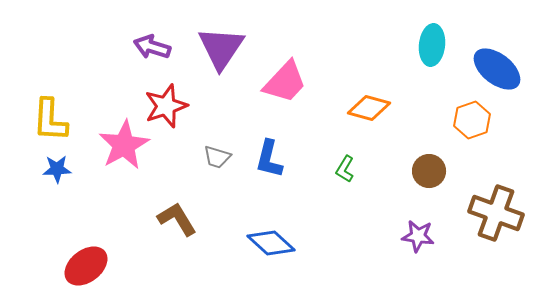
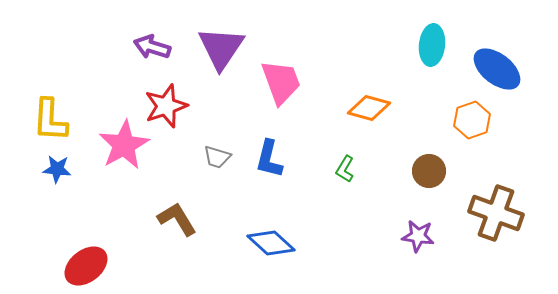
pink trapezoid: moved 4 px left; rotated 63 degrees counterclockwise
blue star: rotated 8 degrees clockwise
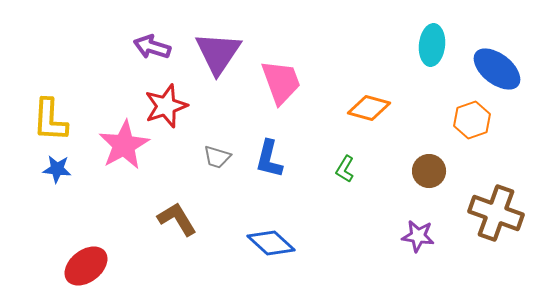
purple triangle: moved 3 px left, 5 px down
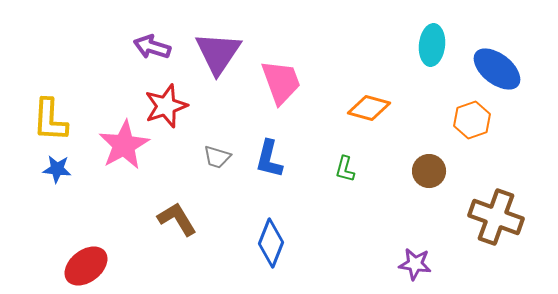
green L-shape: rotated 16 degrees counterclockwise
brown cross: moved 4 px down
purple star: moved 3 px left, 28 px down
blue diamond: rotated 69 degrees clockwise
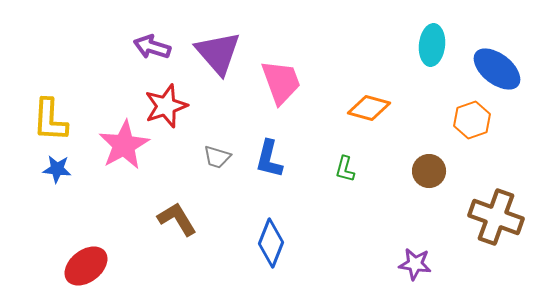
purple triangle: rotated 15 degrees counterclockwise
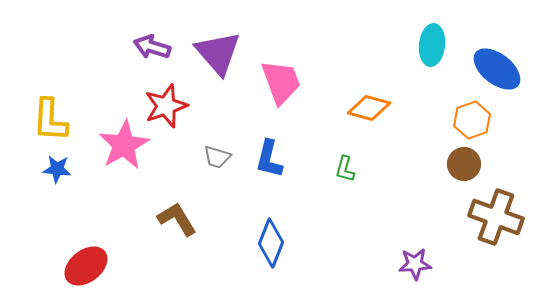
brown circle: moved 35 px right, 7 px up
purple star: rotated 12 degrees counterclockwise
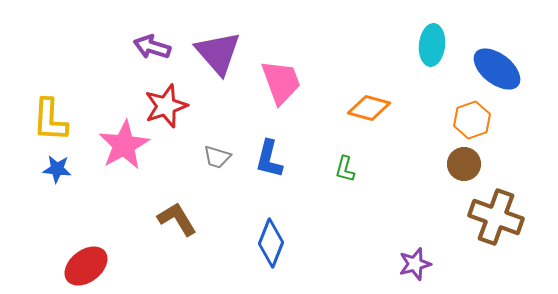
purple star: rotated 12 degrees counterclockwise
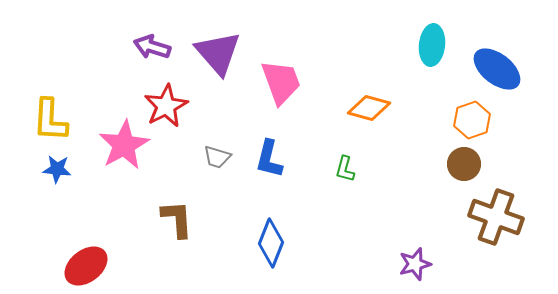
red star: rotated 9 degrees counterclockwise
brown L-shape: rotated 27 degrees clockwise
